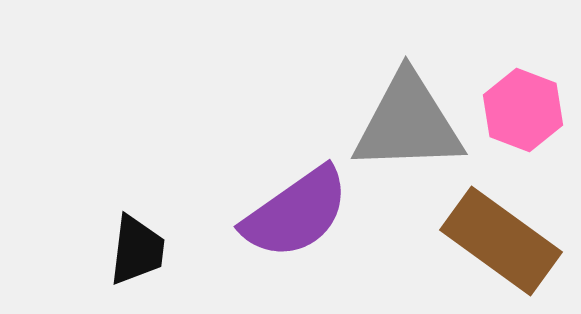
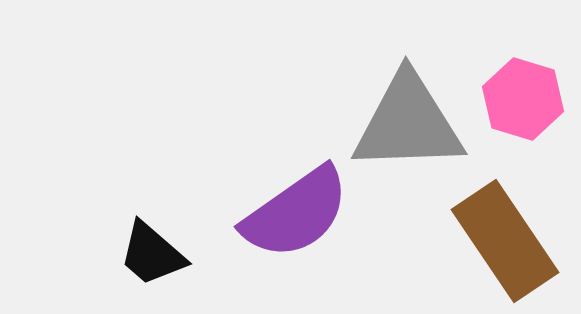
pink hexagon: moved 11 px up; rotated 4 degrees counterclockwise
brown rectangle: moved 4 px right; rotated 20 degrees clockwise
black trapezoid: moved 15 px right, 4 px down; rotated 124 degrees clockwise
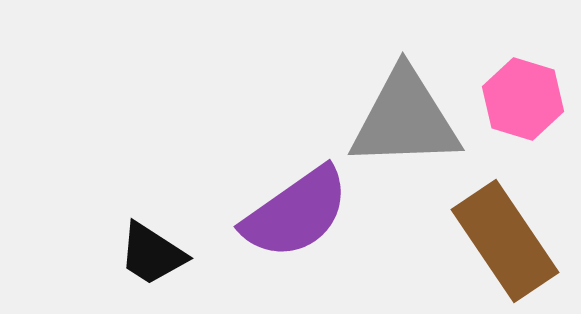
gray triangle: moved 3 px left, 4 px up
black trapezoid: rotated 8 degrees counterclockwise
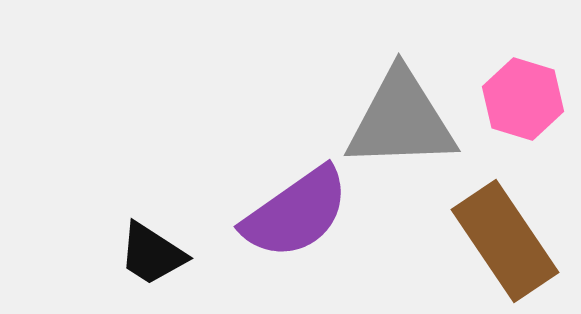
gray triangle: moved 4 px left, 1 px down
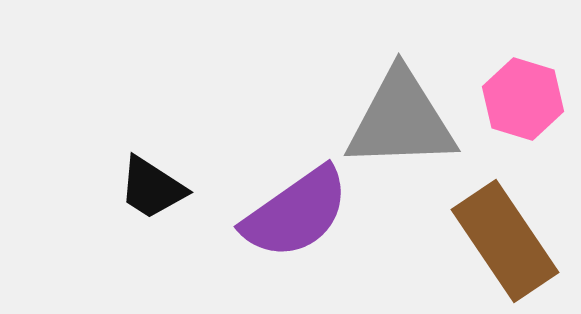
black trapezoid: moved 66 px up
